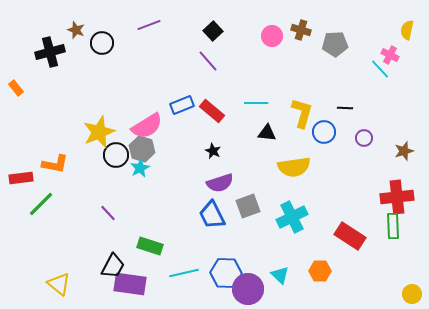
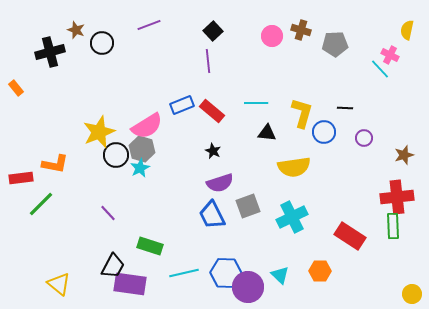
purple line at (208, 61): rotated 35 degrees clockwise
brown star at (404, 151): moved 4 px down
purple circle at (248, 289): moved 2 px up
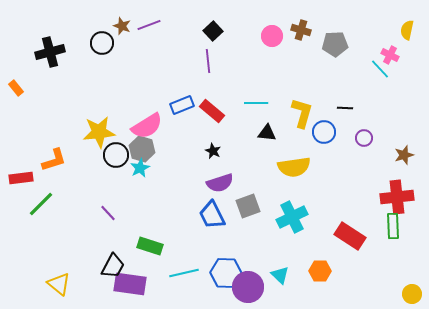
brown star at (76, 30): moved 46 px right, 4 px up
yellow star at (99, 132): rotated 16 degrees clockwise
orange L-shape at (55, 164): moved 1 px left, 4 px up; rotated 28 degrees counterclockwise
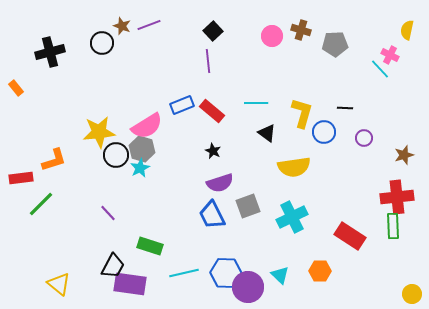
black triangle at (267, 133): rotated 30 degrees clockwise
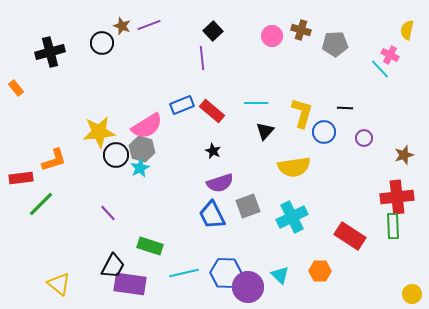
purple line at (208, 61): moved 6 px left, 3 px up
black triangle at (267, 133): moved 2 px left, 2 px up; rotated 36 degrees clockwise
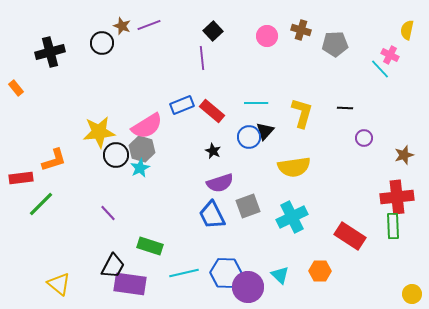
pink circle at (272, 36): moved 5 px left
blue circle at (324, 132): moved 75 px left, 5 px down
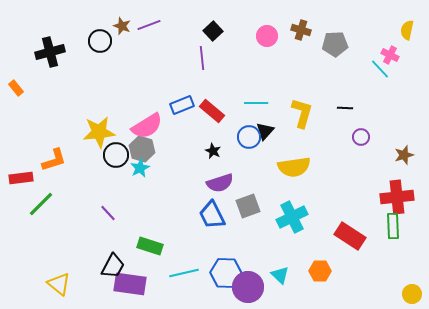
black circle at (102, 43): moved 2 px left, 2 px up
purple circle at (364, 138): moved 3 px left, 1 px up
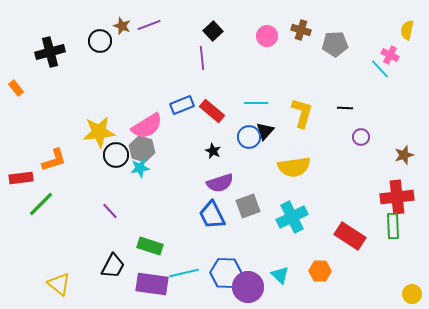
cyan star at (140, 168): rotated 18 degrees clockwise
purple line at (108, 213): moved 2 px right, 2 px up
purple rectangle at (130, 284): moved 22 px right
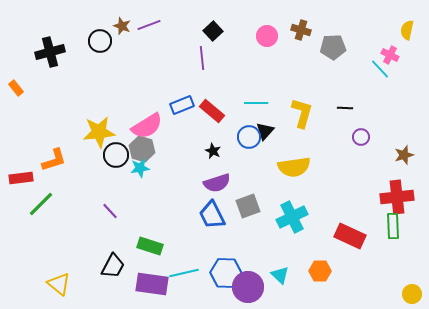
gray pentagon at (335, 44): moved 2 px left, 3 px down
purple semicircle at (220, 183): moved 3 px left
red rectangle at (350, 236): rotated 8 degrees counterclockwise
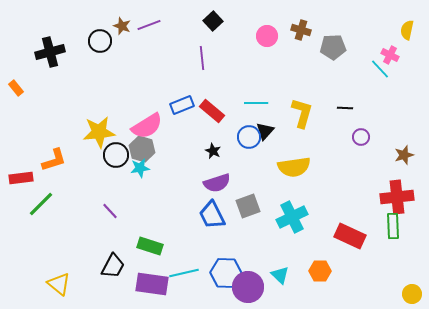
black square at (213, 31): moved 10 px up
